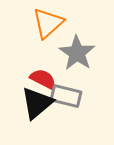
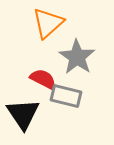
gray star: moved 4 px down
black triangle: moved 14 px left, 11 px down; rotated 24 degrees counterclockwise
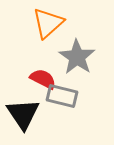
gray rectangle: moved 4 px left
